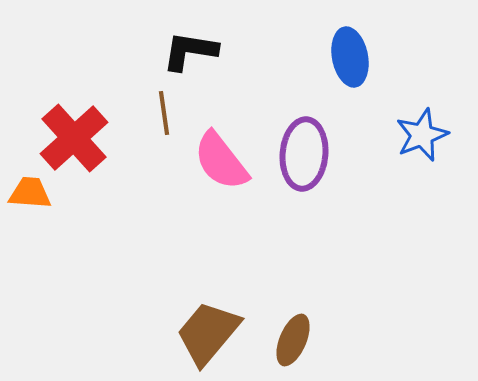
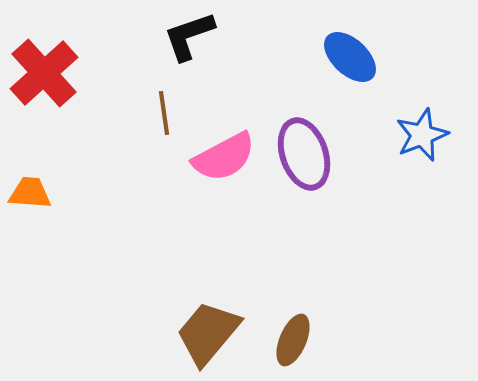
black L-shape: moved 1 px left, 15 px up; rotated 28 degrees counterclockwise
blue ellipse: rotated 36 degrees counterclockwise
red cross: moved 30 px left, 65 px up
purple ellipse: rotated 24 degrees counterclockwise
pink semicircle: moved 3 px right, 4 px up; rotated 80 degrees counterclockwise
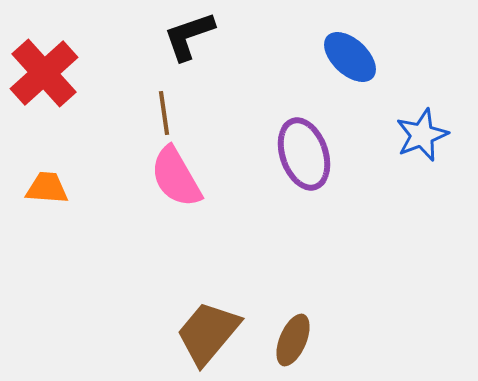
pink semicircle: moved 48 px left, 20 px down; rotated 88 degrees clockwise
orange trapezoid: moved 17 px right, 5 px up
